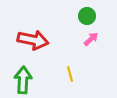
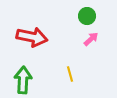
red arrow: moved 1 px left, 3 px up
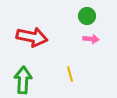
pink arrow: rotated 49 degrees clockwise
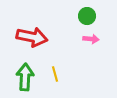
yellow line: moved 15 px left
green arrow: moved 2 px right, 3 px up
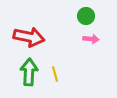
green circle: moved 1 px left
red arrow: moved 3 px left
green arrow: moved 4 px right, 5 px up
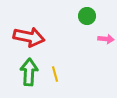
green circle: moved 1 px right
pink arrow: moved 15 px right
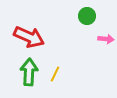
red arrow: rotated 12 degrees clockwise
yellow line: rotated 42 degrees clockwise
